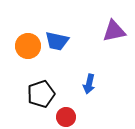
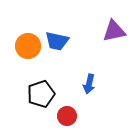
red circle: moved 1 px right, 1 px up
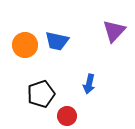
purple triangle: rotated 35 degrees counterclockwise
orange circle: moved 3 px left, 1 px up
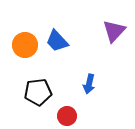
blue trapezoid: rotated 35 degrees clockwise
black pentagon: moved 3 px left, 2 px up; rotated 12 degrees clockwise
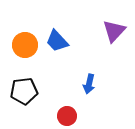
black pentagon: moved 14 px left, 1 px up
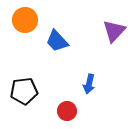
orange circle: moved 25 px up
red circle: moved 5 px up
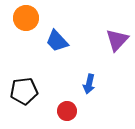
orange circle: moved 1 px right, 2 px up
purple triangle: moved 3 px right, 9 px down
